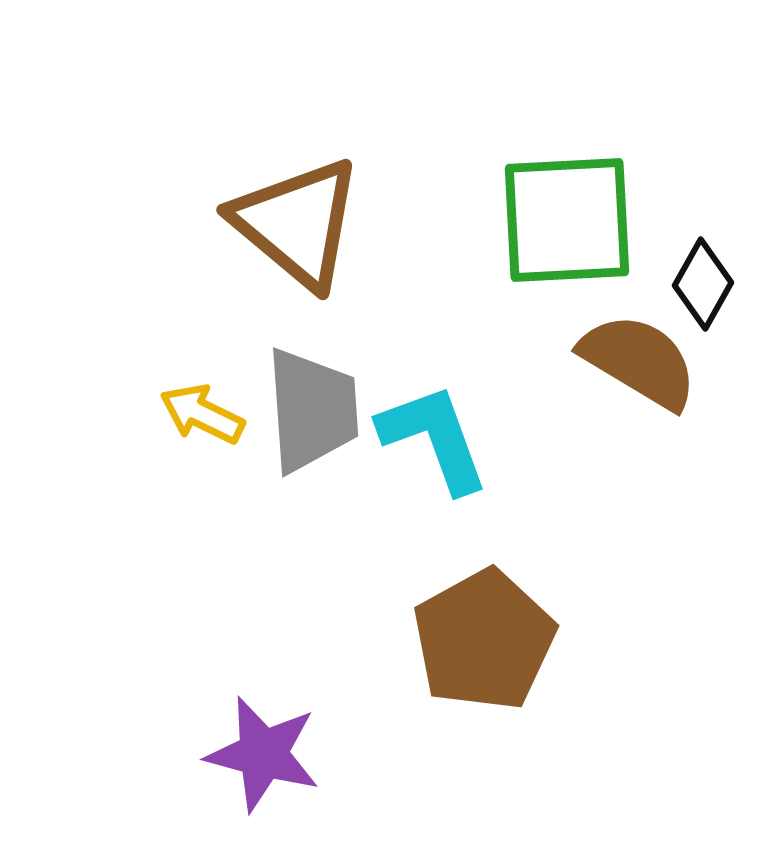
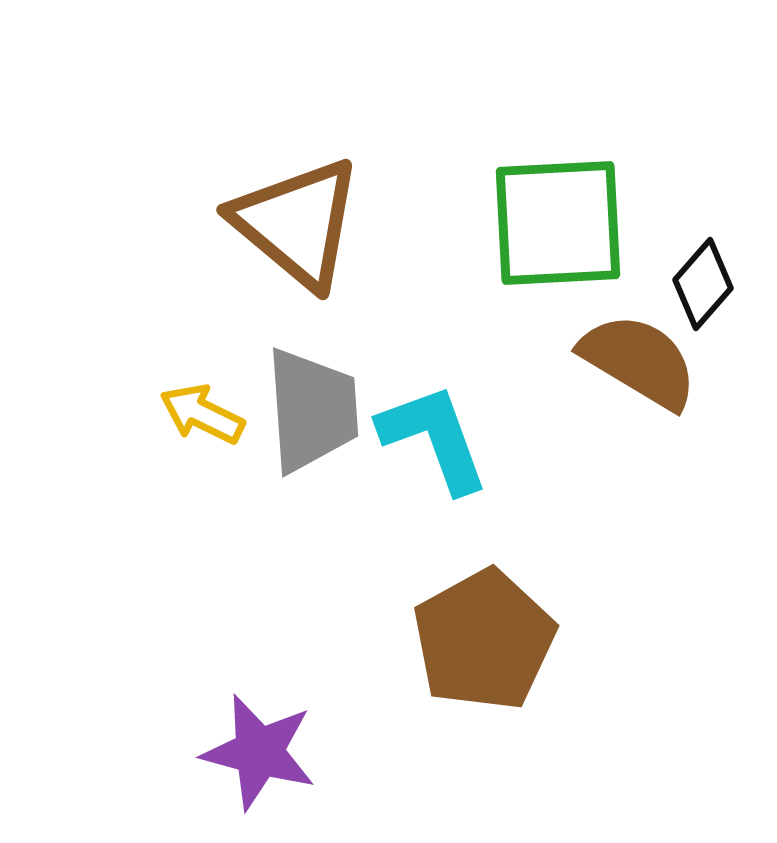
green square: moved 9 px left, 3 px down
black diamond: rotated 12 degrees clockwise
purple star: moved 4 px left, 2 px up
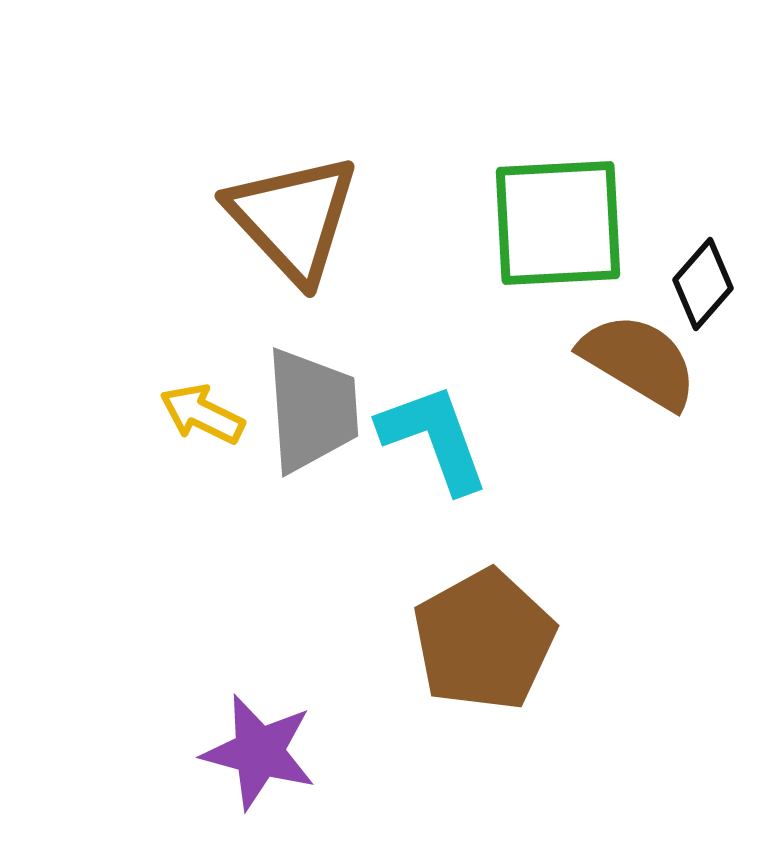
brown triangle: moved 4 px left, 5 px up; rotated 7 degrees clockwise
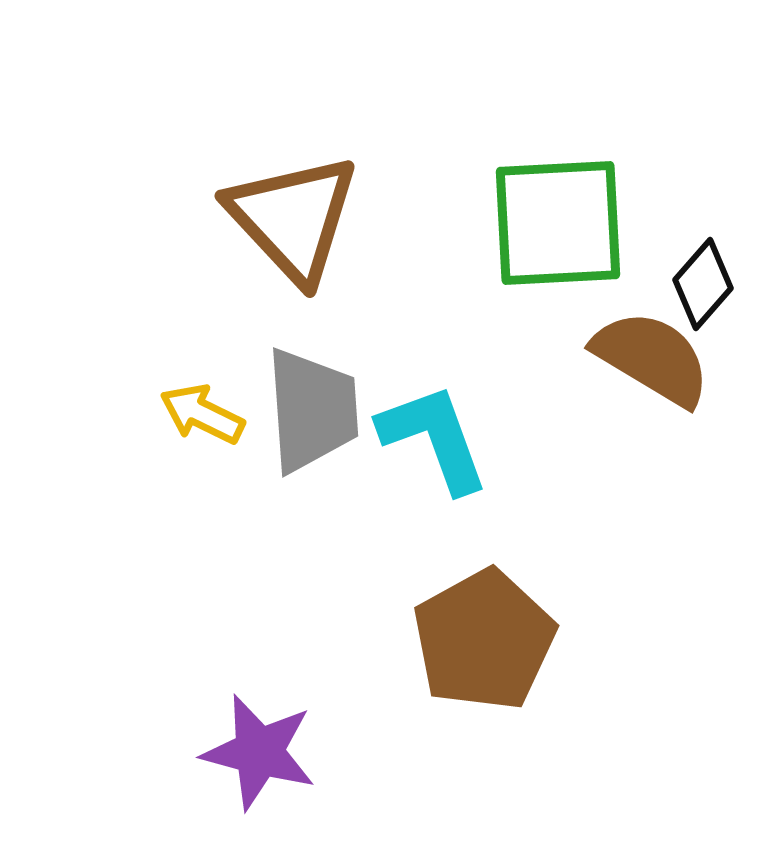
brown semicircle: moved 13 px right, 3 px up
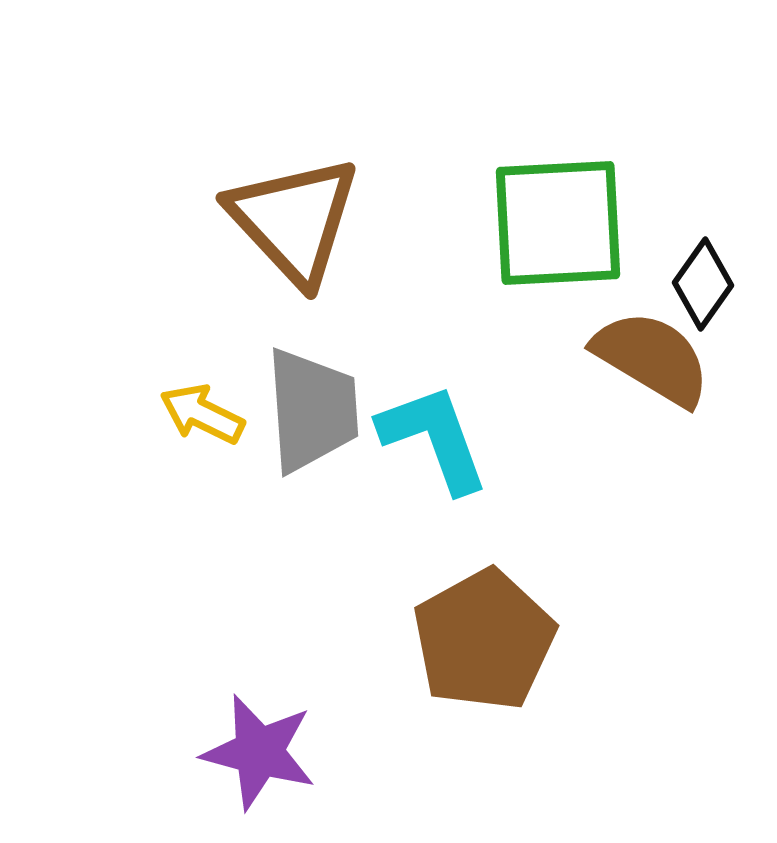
brown triangle: moved 1 px right, 2 px down
black diamond: rotated 6 degrees counterclockwise
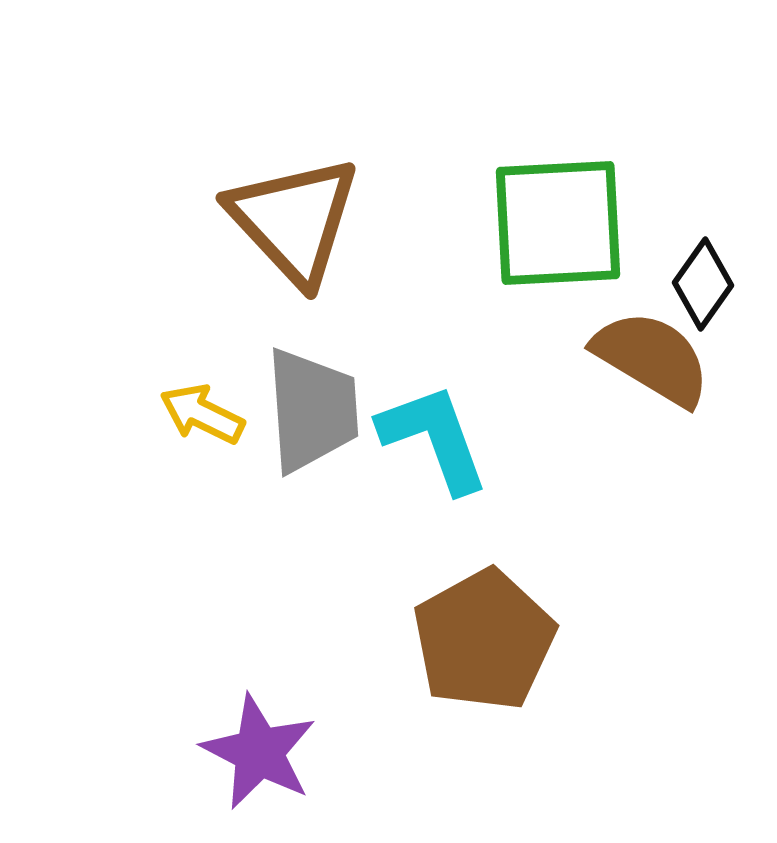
purple star: rotated 12 degrees clockwise
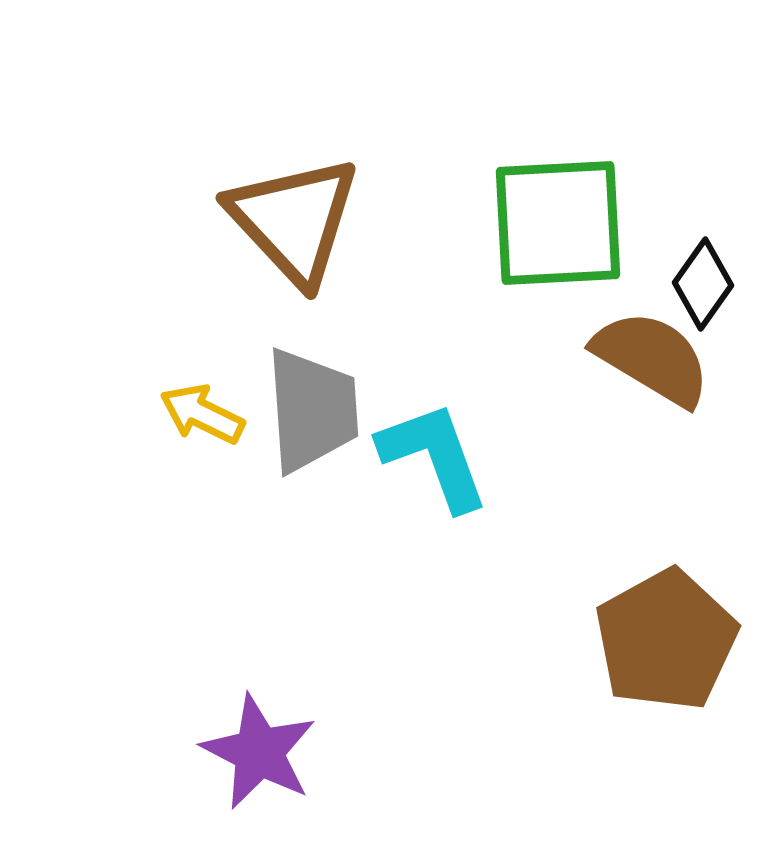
cyan L-shape: moved 18 px down
brown pentagon: moved 182 px right
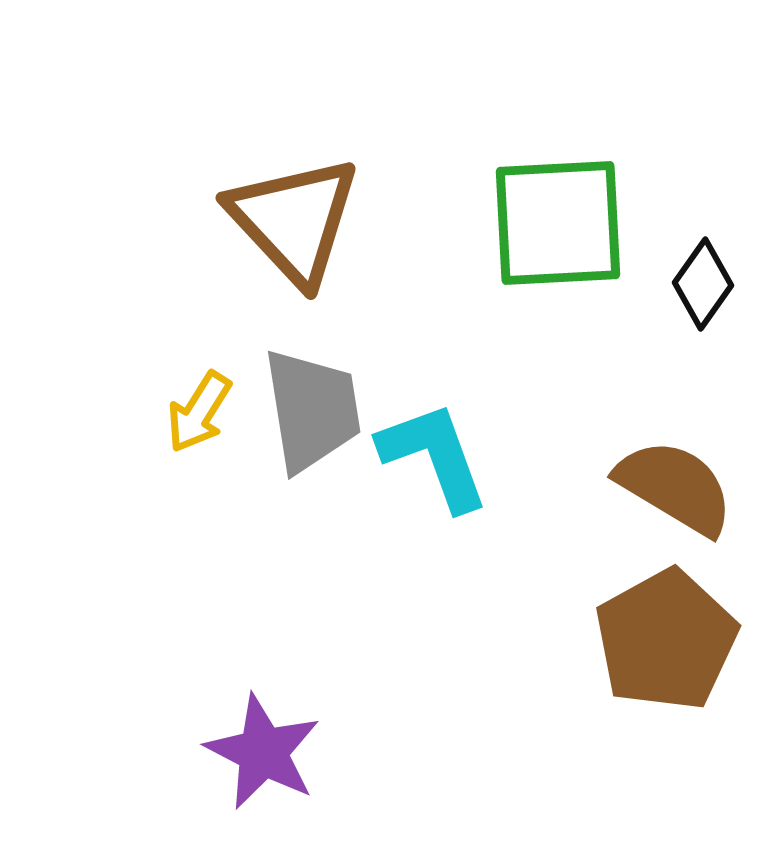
brown semicircle: moved 23 px right, 129 px down
gray trapezoid: rotated 5 degrees counterclockwise
yellow arrow: moved 3 px left, 2 px up; rotated 84 degrees counterclockwise
purple star: moved 4 px right
